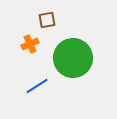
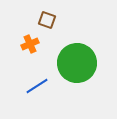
brown square: rotated 30 degrees clockwise
green circle: moved 4 px right, 5 px down
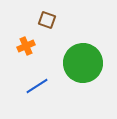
orange cross: moved 4 px left, 2 px down
green circle: moved 6 px right
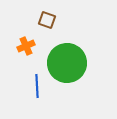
green circle: moved 16 px left
blue line: rotated 60 degrees counterclockwise
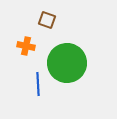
orange cross: rotated 36 degrees clockwise
blue line: moved 1 px right, 2 px up
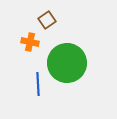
brown square: rotated 36 degrees clockwise
orange cross: moved 4 px right, 4 px up
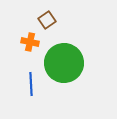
green circle: moved 3 px left
blue line: moved 7 px left
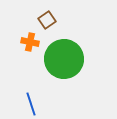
green circle: moved 4 px up
blue line: moved 20 px down; rotated 15 degrees counterclockwise
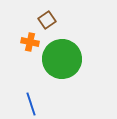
green circle: moved 2 px left
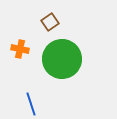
brown square: moved 3 px right, 2 px down
orange cross: moved 10 px left, 7 px down
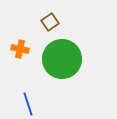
blue line: moved 3 px left
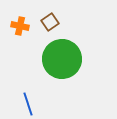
orange cross: moved 23 px up
